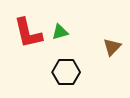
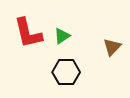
green triangle: moved 2 px right, 4 px down; rotated 18 degrees counterclockwise
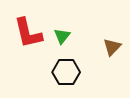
green triangle: rotated 18 degrees counterclockwise
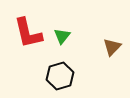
black hexagon: moved 6 px left, 4 px down; rotated 16 degrees counterclockwise
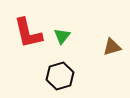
brown triangle: rotated 30 degrees clockwise
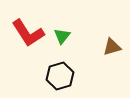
red L-shape: rotated 20 degrees counterclockwise
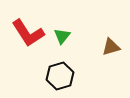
brown triangle: moved 1 px left
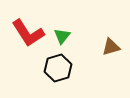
black hexagon: moved 2 px left, 8 px up
